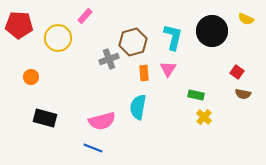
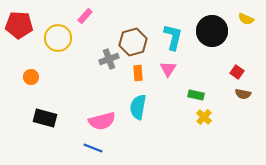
orange rectangle: moved 6 px left
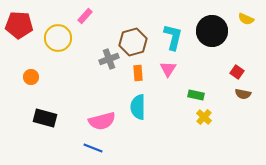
cyan semicircle: rotated 10 degrees counterclockwise
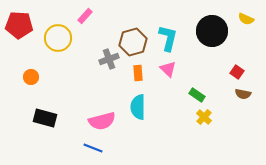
cyan L-shape: moved 5 px left, 1 px down
pink triangle: rotated 18 degrees counterclockwise
green rectangle: moved 1 px right; rotated 21 degrees clockwise
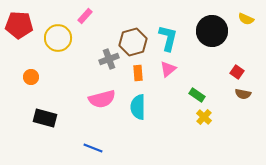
pink triangle: rotated 36 degrees clockwise
pink semicircle: moved 22 px up
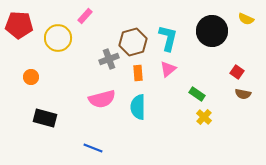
green rectangle: moved 1 px up
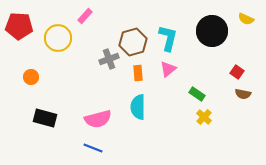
red pentagon: moved 1 px down
pink semicircle: moved 4 px left, 20 px down
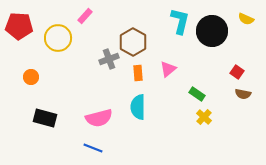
cyan L-shape: moved 12 px right, 17 px up
brown hexagon: rotated 16 degrees counterclockwise
pink semicircle: moved 1 px right, 1 px up
